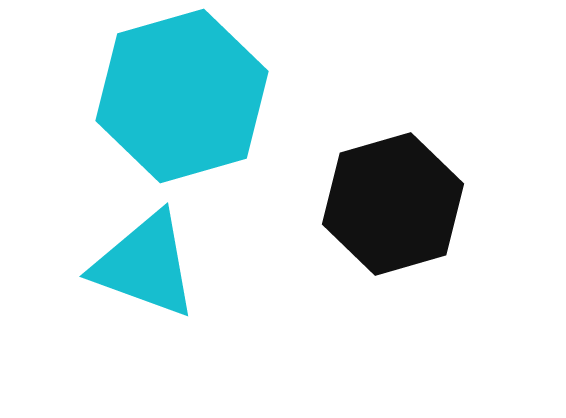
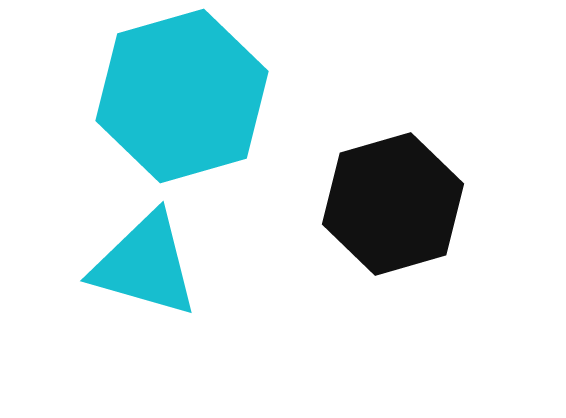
cyan triangle: rotated 4 degrees counterclockwise
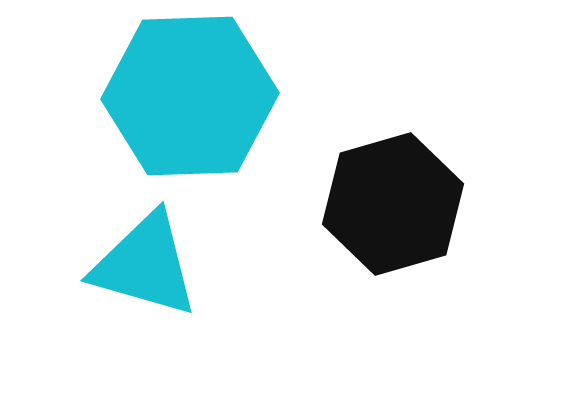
cyan hexagon: moved 8 px right; rotated 14 degrees clockwise
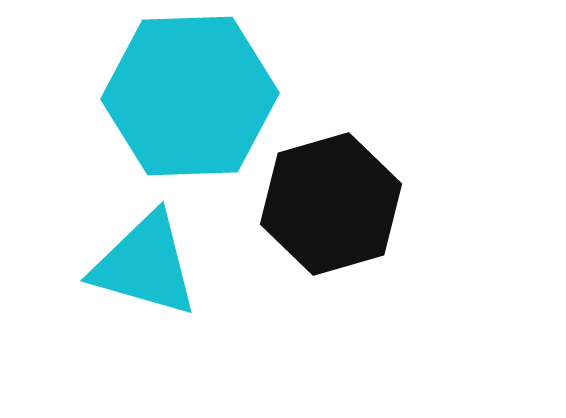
black hexagon: moved 62 px left
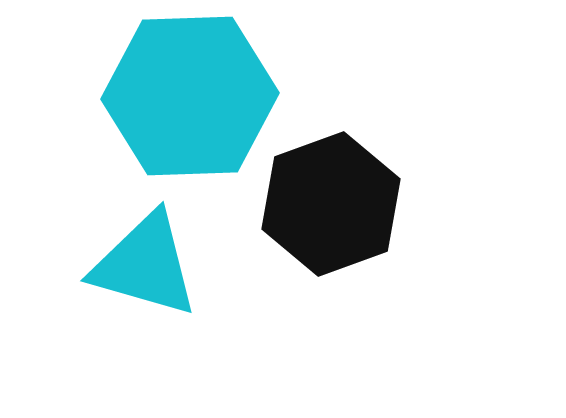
black hexagon: rotated 4 degrees counterclockwise
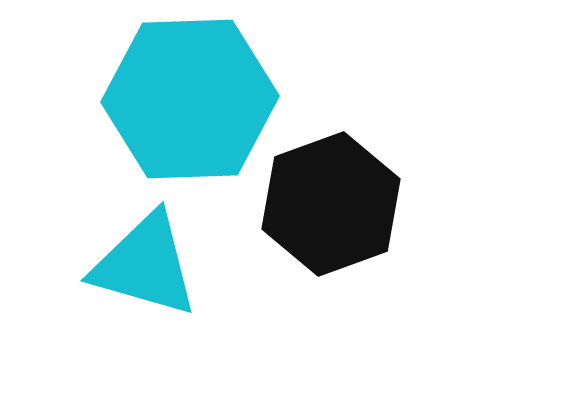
cyan hexagon: moved 3 px down
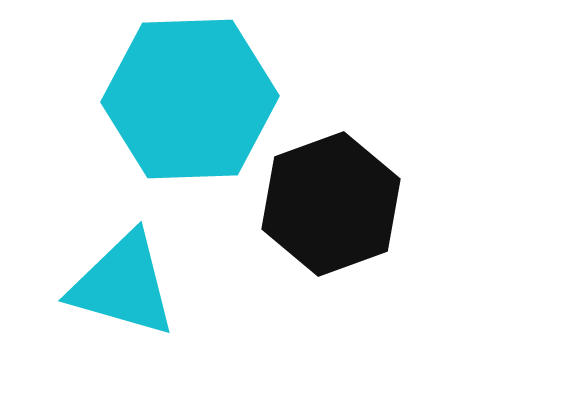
cyan triangle: moved 22 px left, 20 px down
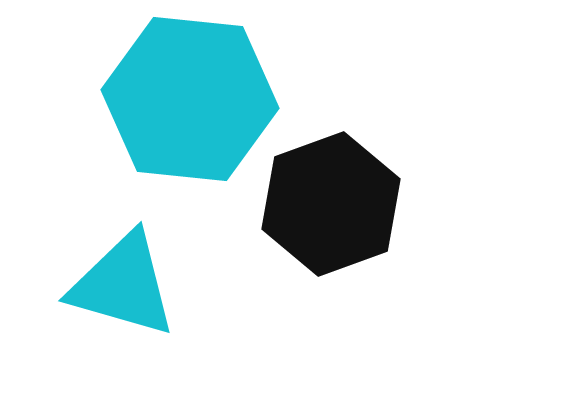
cyan hexagon: rotated 8 degrees clockwise
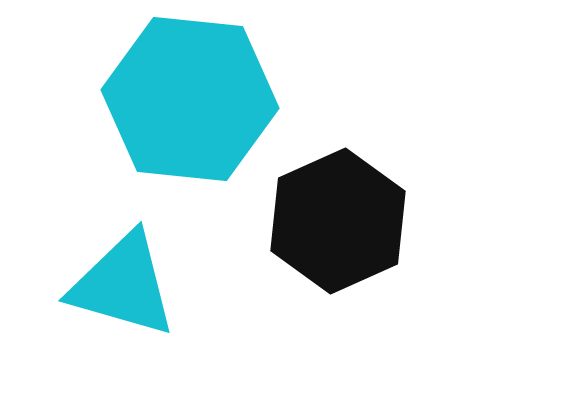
black hexagon: moved 7 px right, 17 px down; rotated 4 degrees counterclockwise
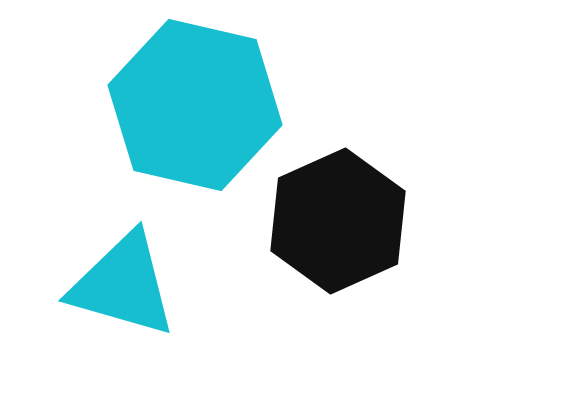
cyan hexagon: moved 5 px right, 6 px down; rotated 7 degrees clockwise
